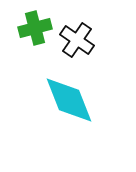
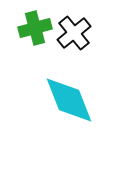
black cross: moved 3 px left, 7 px up; rotated 16 degrees clockwise
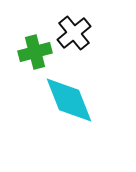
green cross: moved 24 px down
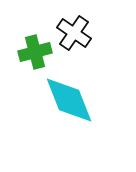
black cross: rotated 16 degrees counterclockwise
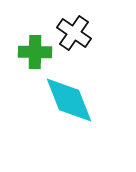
green cross: rotated 16 degrees clockwise
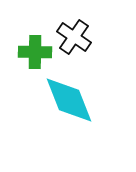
black cross: moved 4 px down
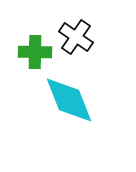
black cross: moved 2 px right
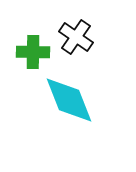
green cross: moved 2 px left
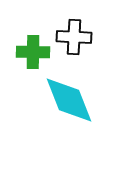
black cross: moved 2 px left; rotated 32 degrees counterclockwise
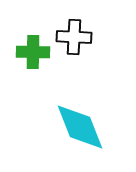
cyan diamond: moved 11 px right, 27 px down
